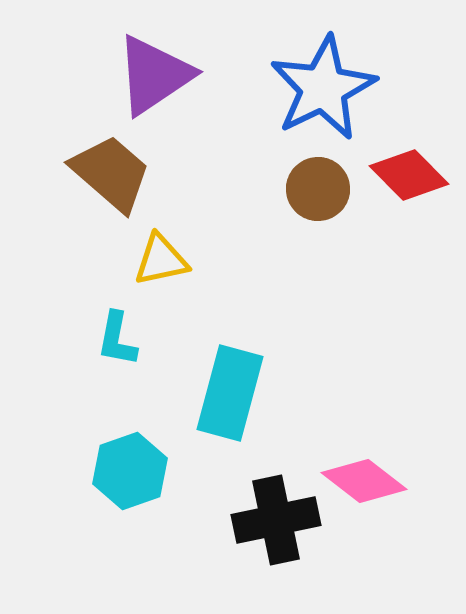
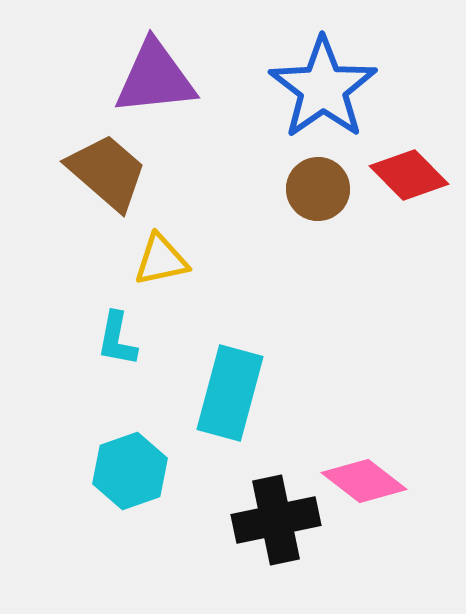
purple triangle: moved 1 px right, 3 px down; rotated 28 degrees clockwise
blue star: rotated 9 degrees counterclockwise
brown trapezoid: moved 4 px left, 1 px up
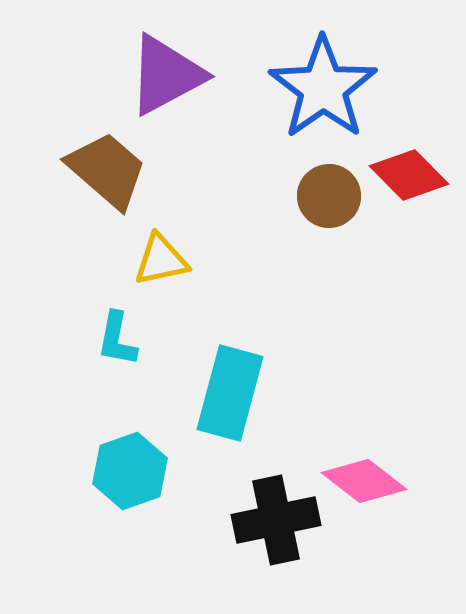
purple triangle: moved 11 px right, 3 px up; rotated 22 degrees counterclockwise
brown trapezoid: moved 2 px up
brown circle: moved 11 px right, 7 px down
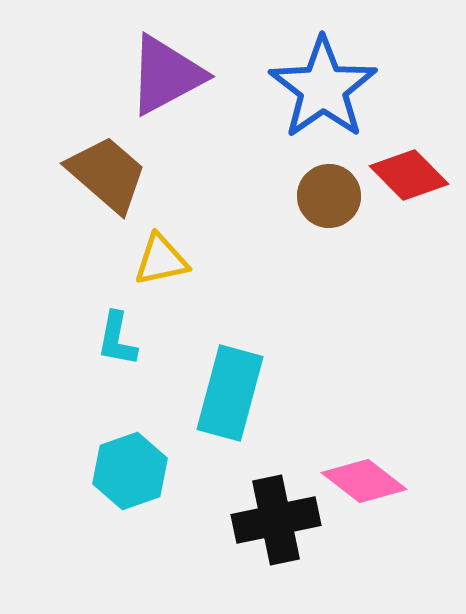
brown trapezoid: moved 4 px down
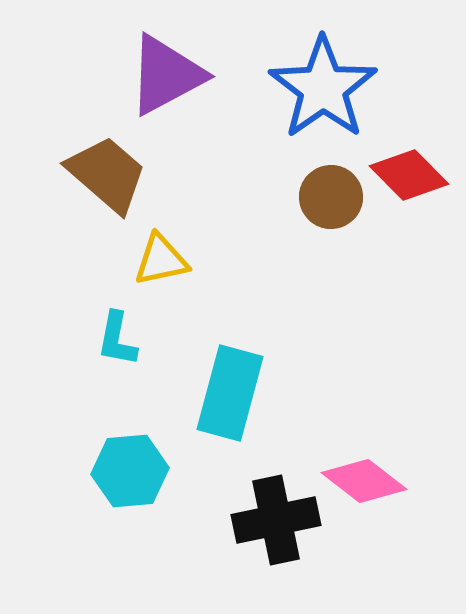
brown circle: moved 2 px right, 1 px down
cyan hexagon: rotated 14 degrees clockwise
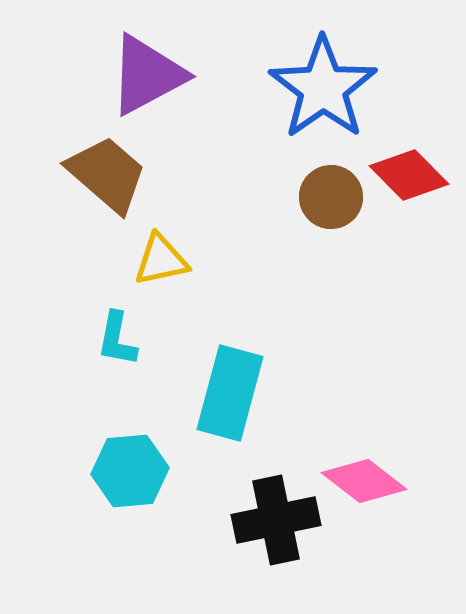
purple triangle: moved 19 px left
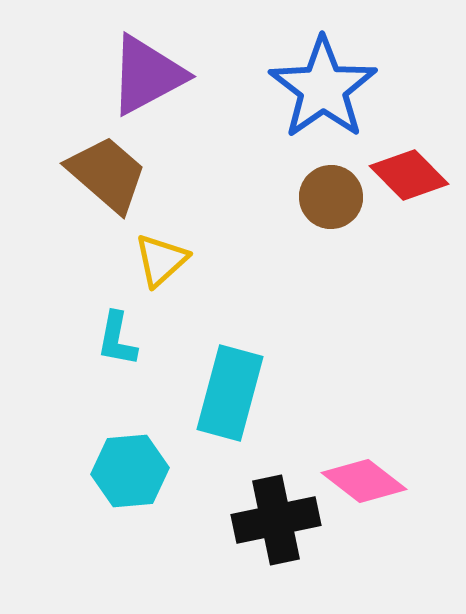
yellow triangle: rotated 30 degrees counterclockwise
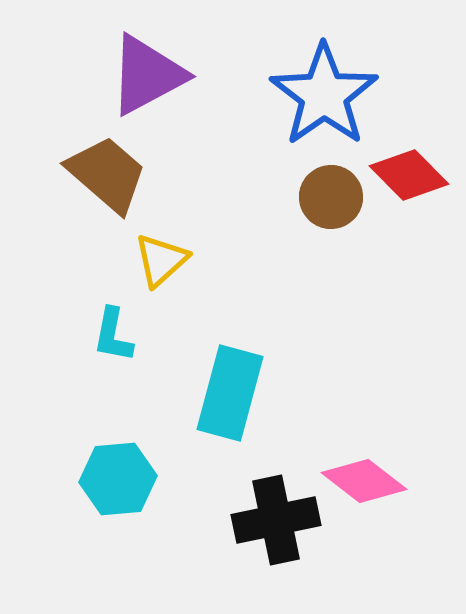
blue star: moved 1 px right, 7 px down
cyan L-shape: moved 4 px left, 4 px up
cyan hexagon: moved 12 px left, 8 px down
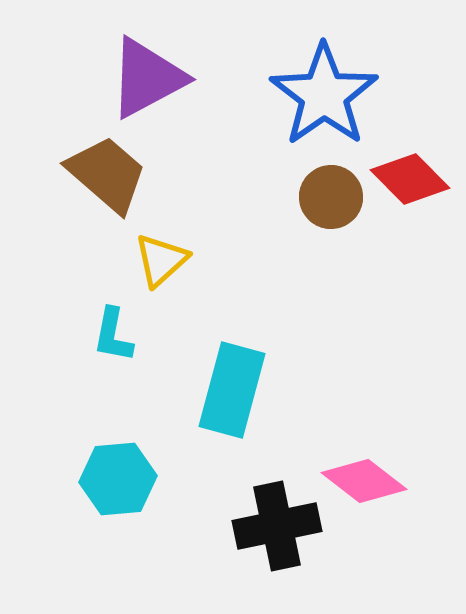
purple triangle: moved 3 px down
red diamond: moved 1 px right, 4 px down
cyan rectangle: moved 2 px right, 3 px up
black cross: moved 1 px right, 6 px down
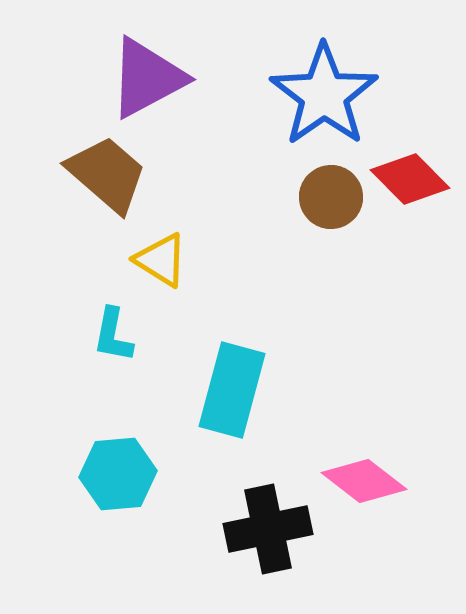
yellow triangle: rotated 46 degrees counterclockwise
cyan hexagon: moved 5 px up
black cross: moved 9 px left, 3 px down
